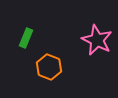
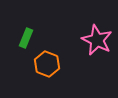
orange hexagon: moved 2 px left, 3 px up
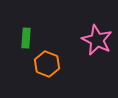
green rectangle: rotated 18 degrees counterclockwise
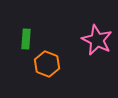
green rectangle: moved 1 px down
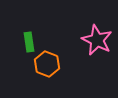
green rectangle: moved 3 px right, 3 px down; rotated 12 degrees counterclockwise
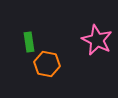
orange hexagon: rotated 10 degrees counterclockwise
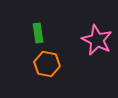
green rectangle: moved 9 px right, 9 px up
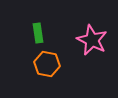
pink star: moved 5 px left
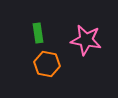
pink star: moved 6 px left; rotated 16 degrees counterclockwise
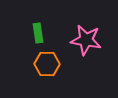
orange hexagon: rotated 10 degrees counterclockwise
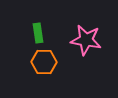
orange hexagon: moved 3 px left, 2 px up
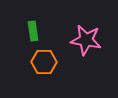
green rectangle: moved 5 px left, 2 px up
